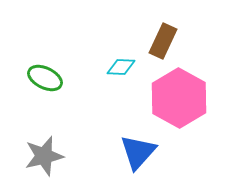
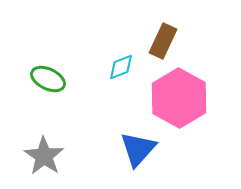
cyan diamond: rotated 24 degrees counterclockwise
green ellipse: moved 3 px right, 1 px down
blue triangle: moved 3 px up
gray star: rotated 24 degrees counterclockwise
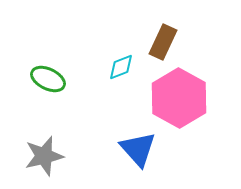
brown rectangle: moved 1 px down
blue triangle: rotated 24 degrees counterclockwise
gray star: rotated 24 degrees clockwise
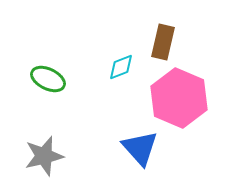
brown rectangle: rotated 12 degrees counterclockwise
pink hexagon: rotated 6 degrees counterclockwise
blue triangle: moved 2 px right, 1 px up
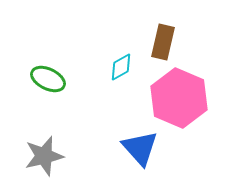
cyan diamond: rotated 8 degrees counterclockwise
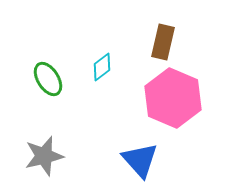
cyan diamond: moved 19 px left; rotated 8 degrees counterclockwise
green ellipse: rotated 32 degrees clockwise
pink hexagon: moved 6 px left
blue triangle: moved 12 px down
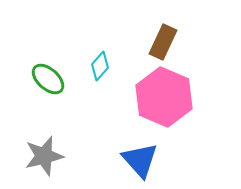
brown rectangle: rotated 12 degrees clockwise
cyan diamond: moved 2 px left, 1 px up; rotated 12 degrees counterclockwise
green ellipse: rotated 16 degrees counterclockwise
pink hexagon: moved 9 px left, 1 px up
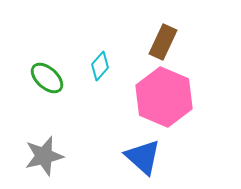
green ellipse: moved 1 px left, 1 px up
blue triangle: moved 3 px right, 3 px up; rotated 6 degrees counterclockwise
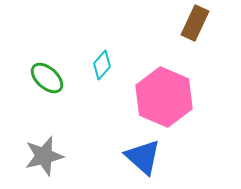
brown rectangle: moved 32 px right, 19 px up
cyan diamond: moved 2 px right, 1 px up
